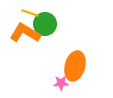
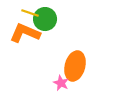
green circle: moved 5 px up
orange L-shape: rotated 8 degrees counterclockwise
pink star: rotated 28 degrees clockwise
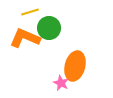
yellow line: moved 1 px up; rotated 36 degrees counterclockwise
green circle: moved 4 px right, 9 px down
orange L-shape: moved 5 px down
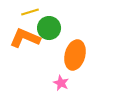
orange ellipse: moved 11 px up
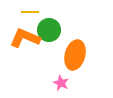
yellow line: rotated 18 degrees clockwise
green circle: moved 2 px down
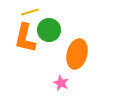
yellow line: rotated 18 degrees counterclockwise
orange L-shape: rotated 100 degrees counterclockwise
orange ellipse: moved 2 px right, 1 px up
